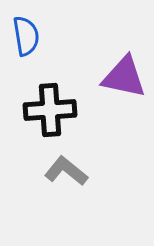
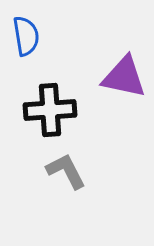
gray L-shape: rotated 24 degrees clockwise
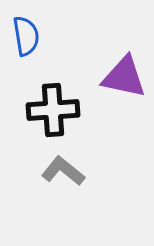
black cross: moved 3 px right
gray L-shape: moved 3 px left; rotated 24 degrees counterclockwise
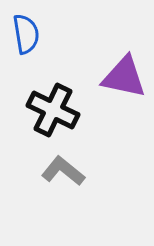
blue semicircle: moved 2 px up
black cross: rotated 30 degrees clockwise
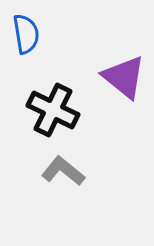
purple triangle: rotated 27 degrees clockwise
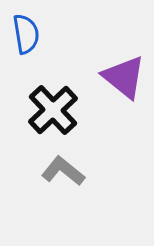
black cross: rotated 21 degrees clockwise
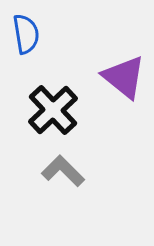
gray L-shape: rotated 6 degrees clockwise
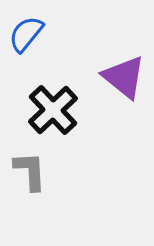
blue semicircle: rotated 132 degrees counterclockwise
gray L-shape: moved 33 px left; rotated 42 degrees clockwise
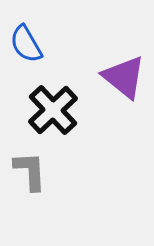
blue semicircle: moved 10 px down; rotated 69 degrees counterclockwise
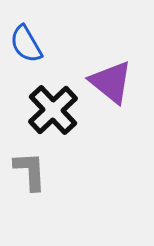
purple triangle: moved 13 px left, 5 px down
